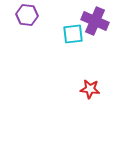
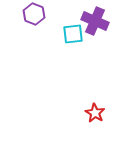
purple hexagon: moved 7 px right, 1 px up; rotated 15 degrees clockwise
red star: moved 5 px right, 24 px down; rotated 24 degrees clockwise
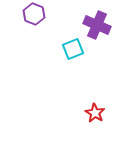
purple cross: moved 2 px right, 4 px down
cyan square: moved 15 px down; rotated 15 degrees counterclockwise
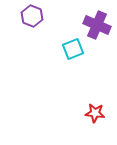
purple hexagon: moved 2 px left, 2 px down
red star: rotated 24 degrees counterclockwise
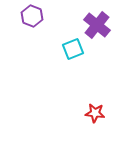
purple cross: rotated 16 degrees clockwise
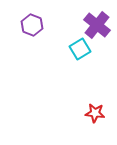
purple hexagon: moved 9 px down
cyan square: moved 7 px right; rotated 10 degrees counterclockwise
